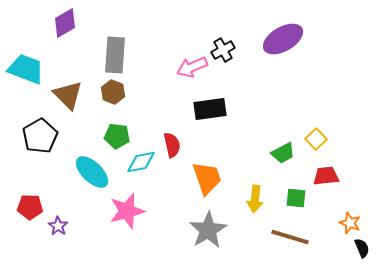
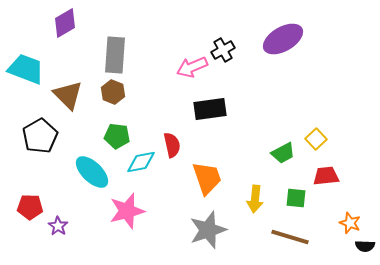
gray star: rotated 12 degrees clockwise
black semicircle: moved 3 px right, 2 px up; rotated 114 degrees clockwise
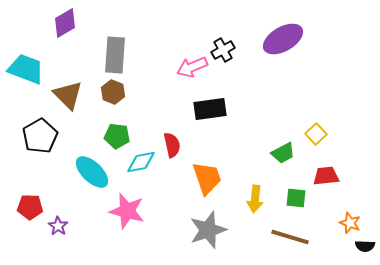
yellow square: moved 5 px up
pink star: rotated 30 degrees clockwise
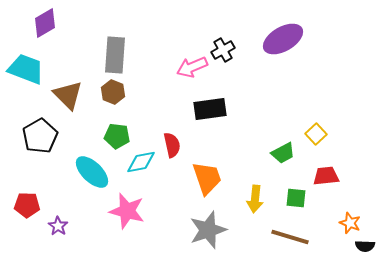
purple diamond: moved 20 px left
red pentagon: moved 3 px left, 2 px up
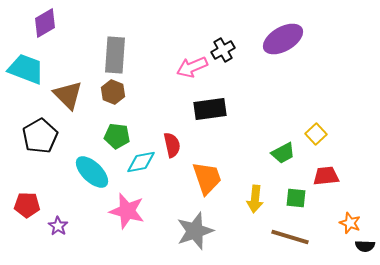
gray star: moved 13 px left, 1 px down
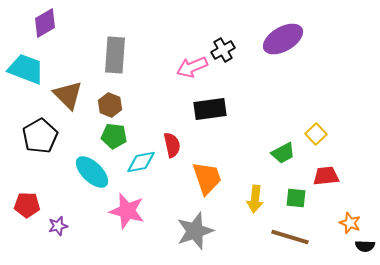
brown hexagon: moved 3 px left, 13 px down
green pentagon: moved 3 px left
purple star: rotated 24 degrees clockwise
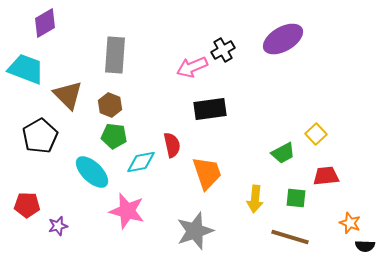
orange trapezoid: moved 5 px up
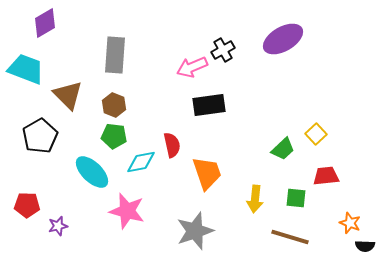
brown hexagon: moved 4 px right
black rectangle: moved 1 px left, 4 px up
green trapezoid: moved 4 px up; rotated 15 degrees counterclockwise
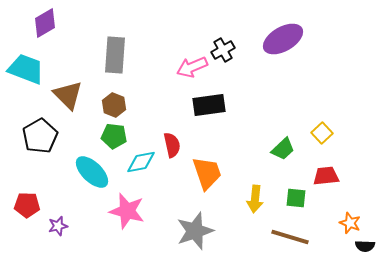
yellow square: moved 6 px right, 1 px up
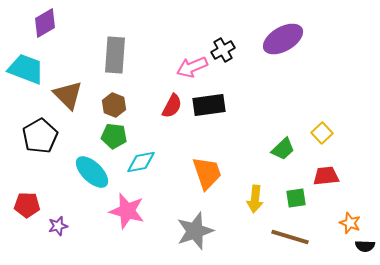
red semicircle: moved 39 px up; rotated 40 degrees clockwise
green square: rotated 15 degrees counterclockwise
